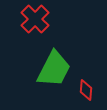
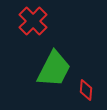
red cross: moved 2 px left, 2 px down
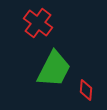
red cross: moved 5 px right, 2 px down; rotated 8 degrees counterclockwise
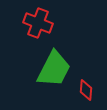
red cross: rotated 16 degrees counterclockwise
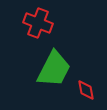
red diamond: rotated 15 degrees counterclockwise
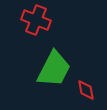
red cross: moved 2 px left, 3 px up
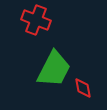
red diamond: moved 3 px left, 2 px up
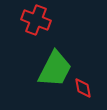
green trapezoid: moved 1 px right
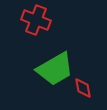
green trapezoid: rotated 33 degrees clockwise
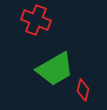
red diamond: moved 2 px down; rotated 25 degrees clockwise
